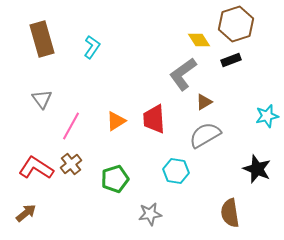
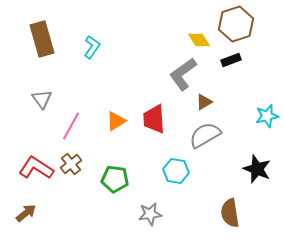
green pentagon: rotated 24 degrees clockwise
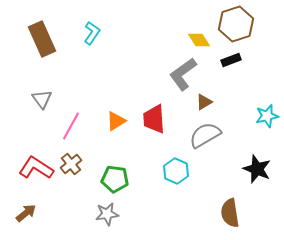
brown rectangle: rotated 8 degrees counterclockwise
cyan L-shape: moved 14 px up
cyan hexagon: rotated 15 degrees clockwise
gray star: moved 43 px left
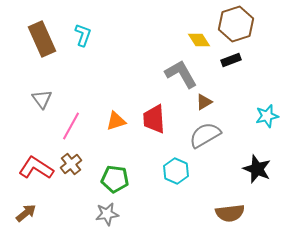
cyan L-shape: moved 9 px left, 2 px down; rotated 15 degrees counterclockwise
gray L-shape: moved 2 px left; rotated 96 degrees clockwise
orange triangle: rotated 15 degrees clockwise
brown semicircle: rotated 88 degrees counterclockwise
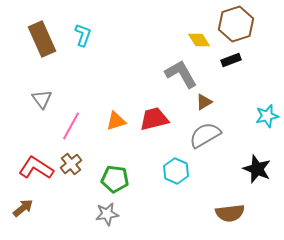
red trapezoid: rotated 80 degrees clockwise
brown arrow: moved 3 px left, 5 px up
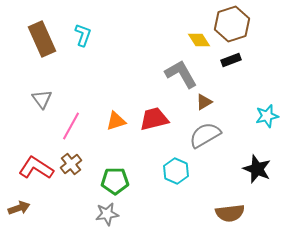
brown hexagon: moved 4 px left
green pentagon: moved 2 px down; rotated 8 degrees counterclockwise
brown arrow: moved 4 px left; rotated 20 degrees clockwise
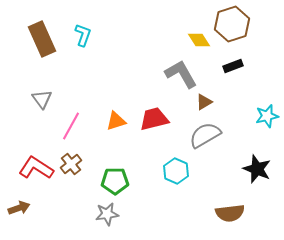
black rectangle: moved 2 px right, 6 px down
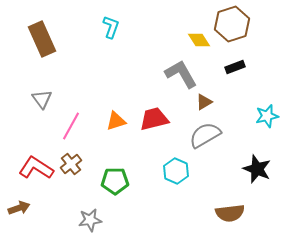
cyan L-shape: moved 28 px right, 8 px up
black rectangle: moved 2 px right, 1 px down
gray star: moved 17 px left, 6 px down
